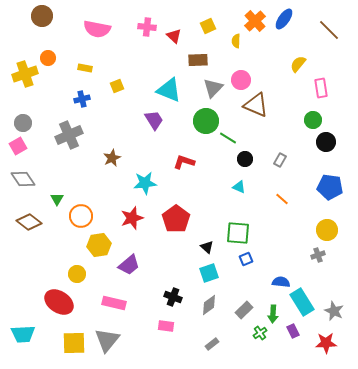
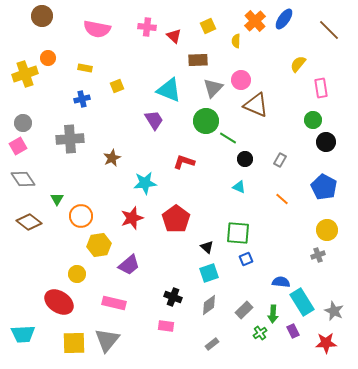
gray cross at (69, 135): moved 1 px right, 4 px down; rotated 20 degrees clockwise
blue pentagon at (330, 187): moved 6 px left; rotated 20 degrees clockwise
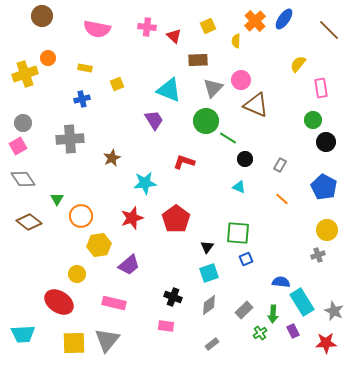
yellow square at (117, 86): moved 2 px up
gray rectangle at (280, 160): moved 5 px down
black triangle at (207, 247): rotated 24 degrees clockwise
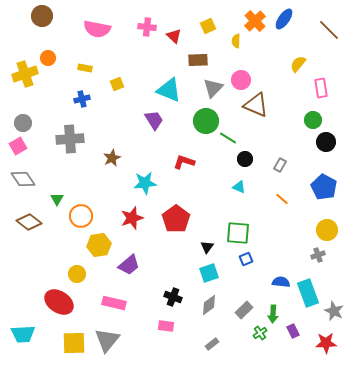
cyan rectangle at (302, 302): moved 6 px right, 9 px up; rotated 12 degrees clockwise
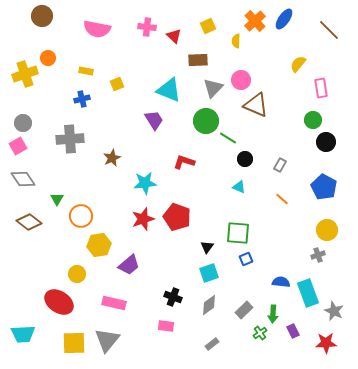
yellow rectangle at (85, 68): moved 1 px right, 3 px down
red star at (132, 218): moved 11 px right, 1 px down
red pentagon at (176, 219): moved 1 px right, 2 px up; rotated 16 degrees counterclockwise
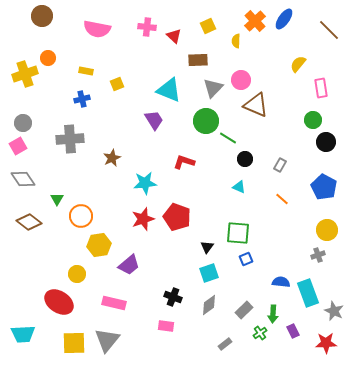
gray rectangle at (212, 344): moved 13 px right
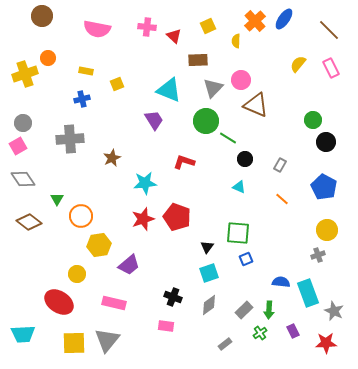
pink rectangle at (321, 88): moved 10 px right, 20 px up; rotated 18 degrees counterclockwise
green arrow at (273, 314): moved 4 px left, 4 px up
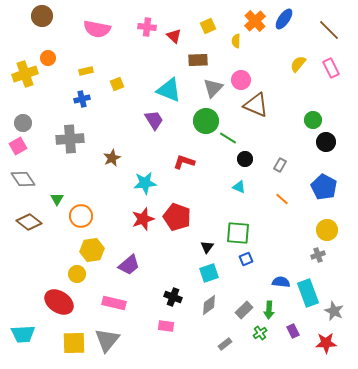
yellow rectangle at (86, 71): rotated 24 degrees counterclockwise
yellow hexagon at (99, 245): moved 7 px left, 5 px down
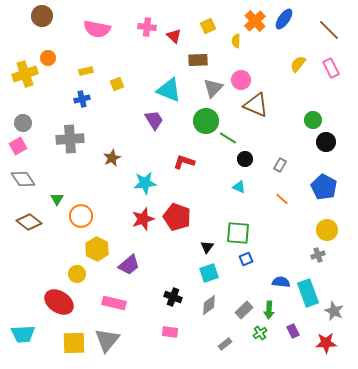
yellow hexagon at (92, 250): moved 5 px right, 1 px up; rotated 25 degrees counterclockwise
pink rectangle at (166, 326): moved 4 px right, 6 px down
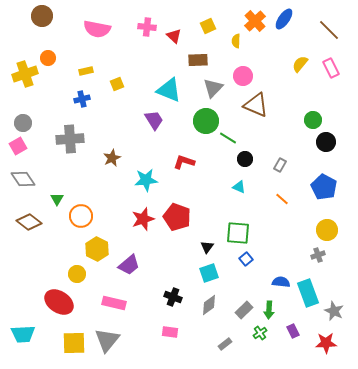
yellow semicircle at (298, 64): moved 2 px right
pink circle at (241, 80): moved 2 px right, 4 px up
cyan star at (145, 183): moved 1 px right, 3 px up
blue square at (246, 259): rotated 16 degrees counterclockwise
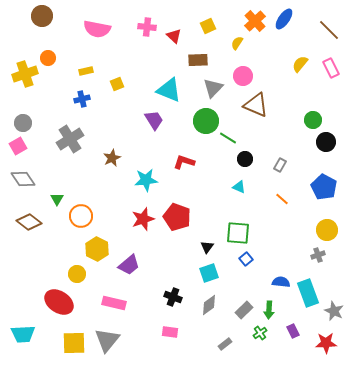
yellow semicircle at (236, 41): moved 1 px right, 2 px down; rotated 32 degrees clockwise
gray cross at (70, 139): rotated 28 degrees counterclockwise
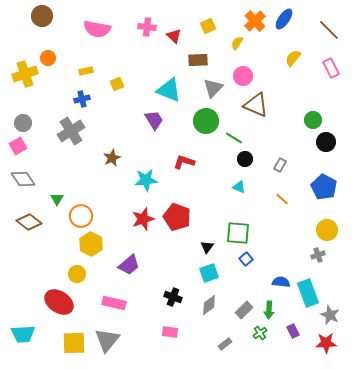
yellow semicircle at (300, 64): moved 7 px left, 6 px up
green line at (228, 138): moved 6 px right
gray cross at (70, 139): moved 1 px right, 8 px up
yellow hexagon at (97, 249): moved 6 px left, 5 px up
gray star at (334, 311): moved 4 px left, 4 px down
